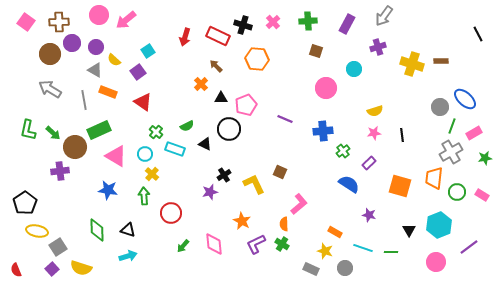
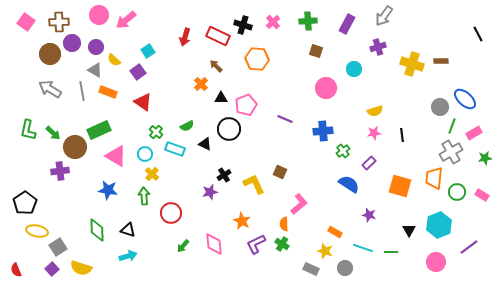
gray line at (84, 100): moved 2 px left, 9 px up
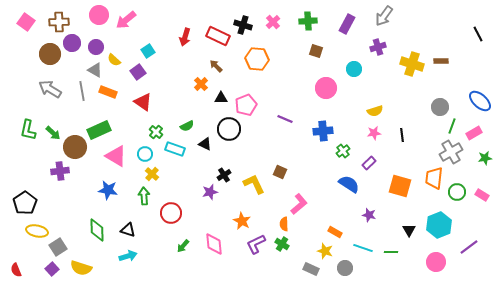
blue ellipse at (465, 99): moved 15 px right, 2 px down
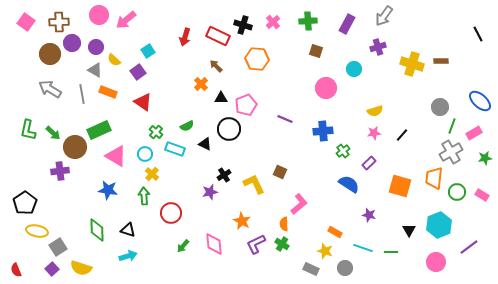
gray line at (82, 91): moved 3 px down
black line at (402, 135): rotated 48 degrees clockwise
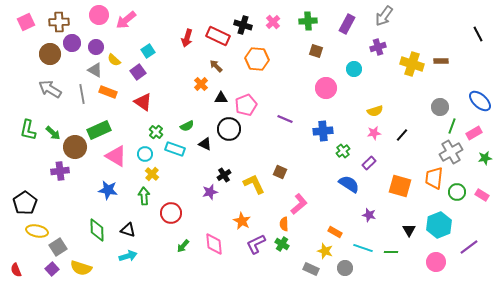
pink square at (26, 22): rotated 30 degrees clockwise
red arrow at (185, 37): moved 2 px right, 1 px down
